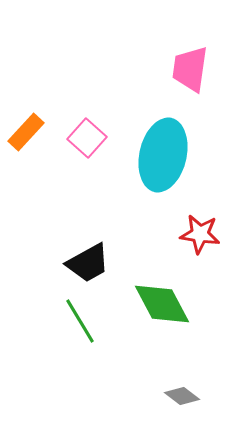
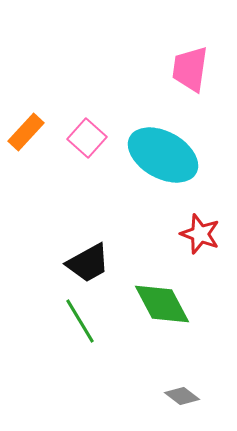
cyan ellipse: rotated 74 degrees counterclockwise
red star: rotated 12 degrees clockwise
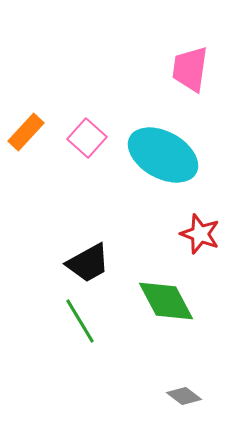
green diamond: moved 4 px right, 3 px up
gray diamond: moved 2 px right
